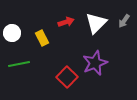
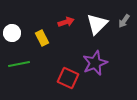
white triangle: moved 1 px right, 1 px down
red square: moved 1 px right, 1 px down; rotated 20 degrees counterclockwise
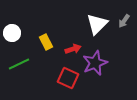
red arrow: moved 7 px right, 27 px down
yellow rectangle: moved 4 px right, 4 px down
green line: rotated 15 degrees counterclockwise
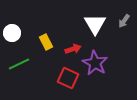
white triangle: moved 2 px left; rotated 15 degrees counterclockwise
purple star: rotated 20 degrees counterclockwise
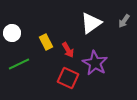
white triangle: moved 4 px left, 1 px up; rotated 25 degrees clockwise
red arrow: moved 5 px left, 1 px down; rotated 77 degrees clockwise
